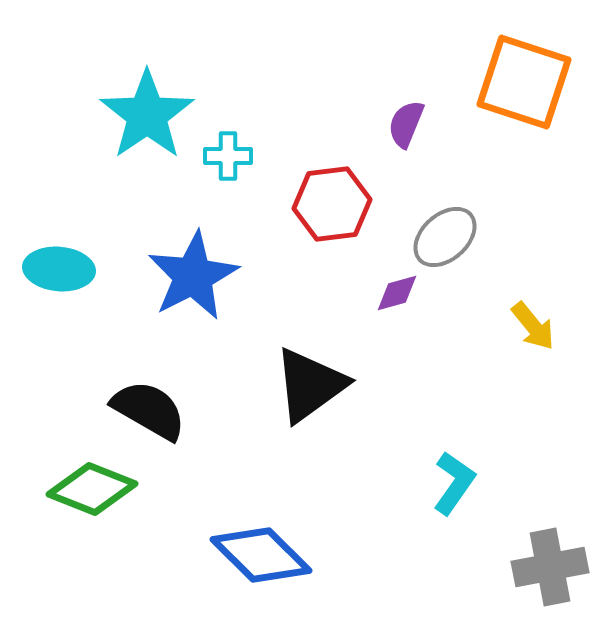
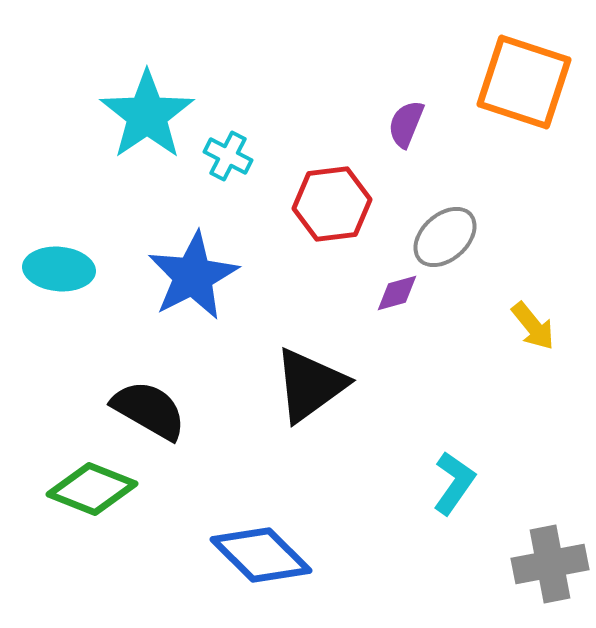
cyan cross: rotated 27 degrees clockwise
gray cross: moved 3 px up
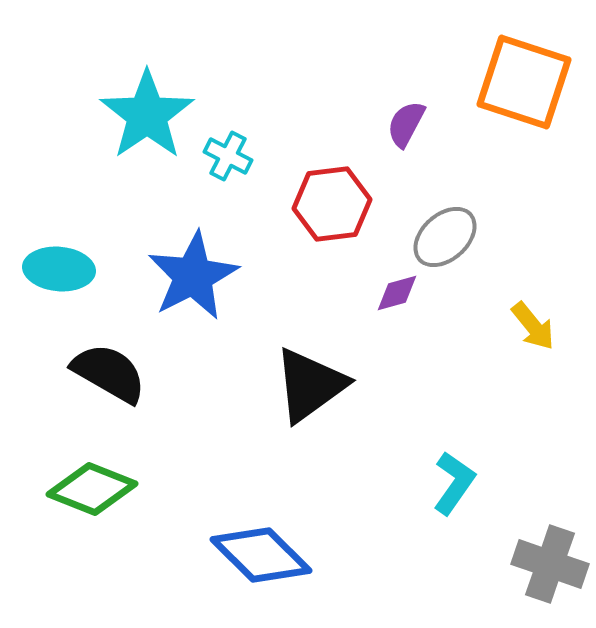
purple semicircle: rotated 6 degrees clockwise
black semicircle: moved 40 px left, 37 px up
gray cross: rotated 30 degrees clockwise
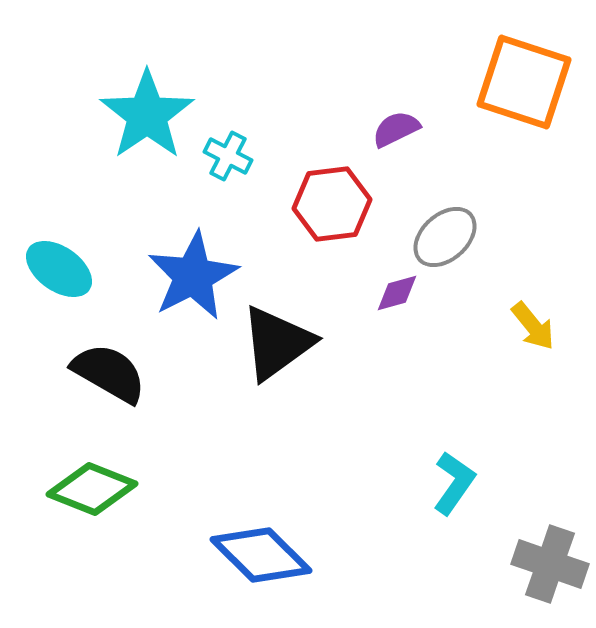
purple semicircle: moved 10 px left, 5 px down; rotated 36 degrees clockwise
cyan ellipse: rotated 30 degrees clockwise
black triangle: moved 33 px left, 42 px up
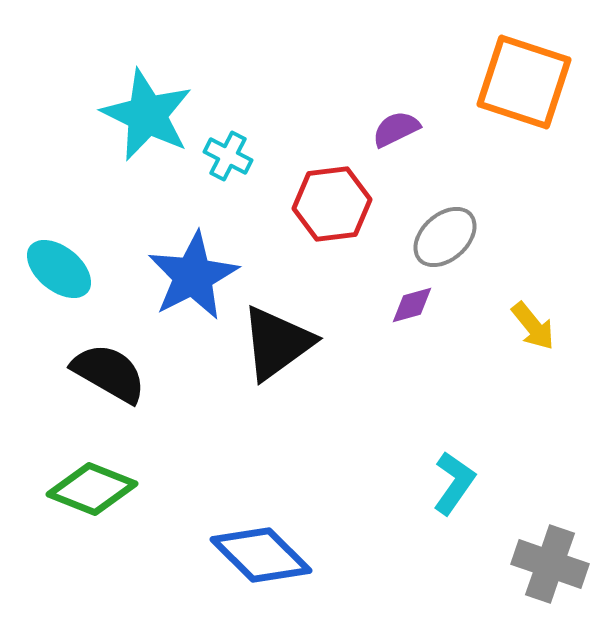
cyan star: rotated 12 degrees counterclockwise
cyan ellipse: rotated 4 degrees clockwise
purple diamond: moved 15 px right, 12 px down
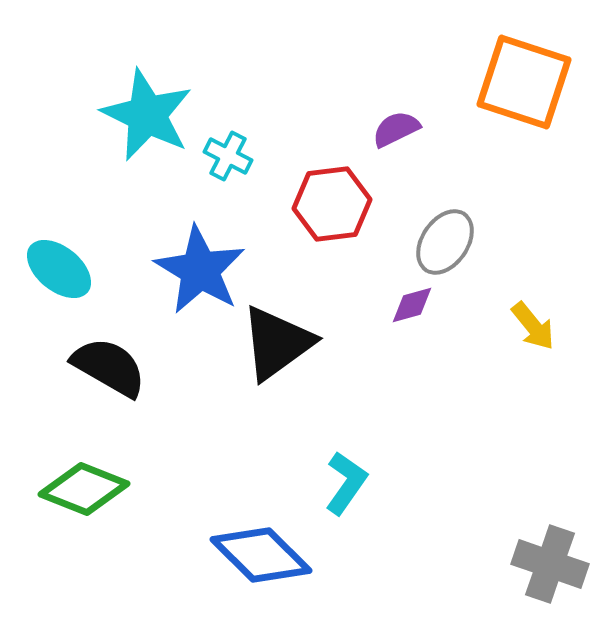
gray ellipse: moved 5 px down; rotated 14 degrees counterclockwise
blue star: moved 7 px right, 6 px up; rotated 14 degrees counterclockwise
black semicircle: moved 6 px up
cyan L-shape: moved 108 px left
green diamond: moved 8 px left
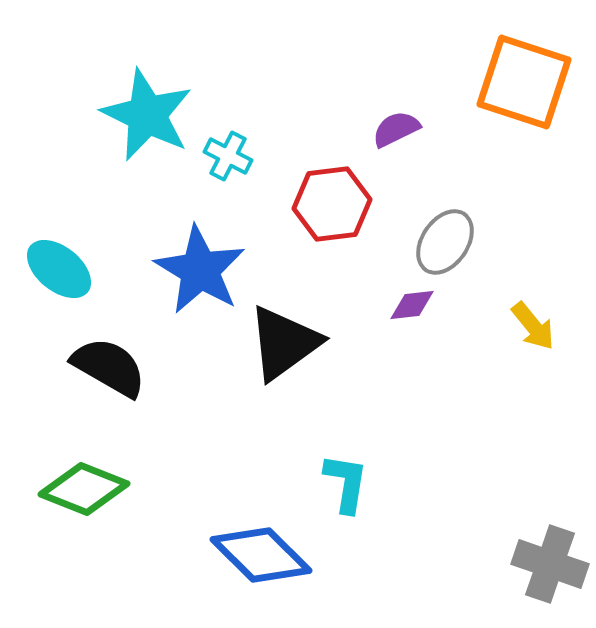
purple diamond: rotated 9 degrees clockwise
black triangle: moved 7 px right
cyan L-shape: rotated 26 degrees counterclockwise
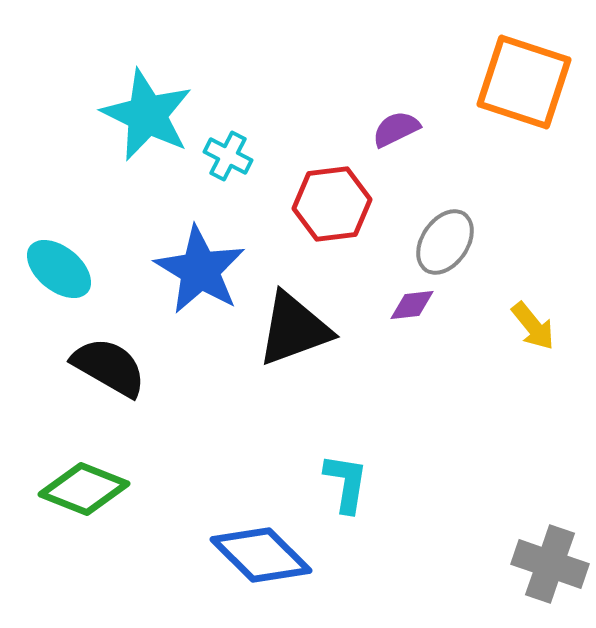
black triangle: moved 10 px right, 14 px up; rotated 16 degrees clockwise
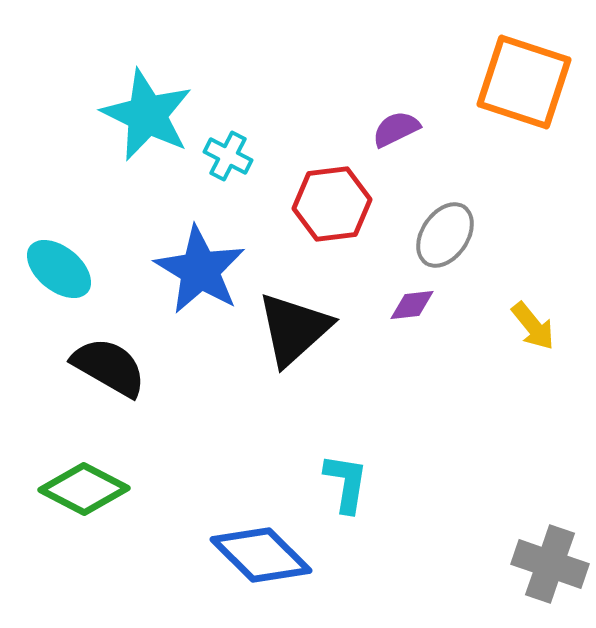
gray ellipse: moved 7 px up
black triangle: rotated 22 degrees counterclockwise
green diamond: rotated 6 degrees clockwise
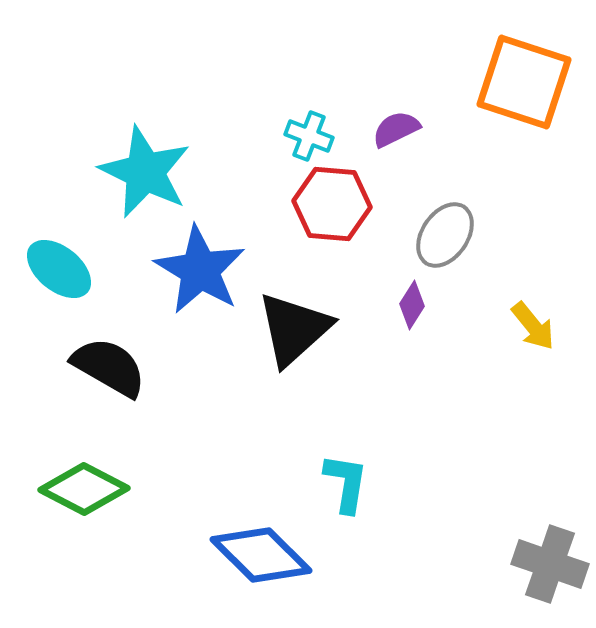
cyan star: moved 2 px left, 57 px down
cyan cross: moved 81 px right, 20 px up; rotated 6 degrees counterclockwise
red hexagon: rotated 12 degrees clockwise
purple diamond: rotated 51 degrees counterclockwise
